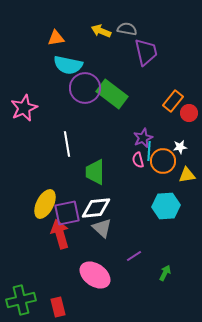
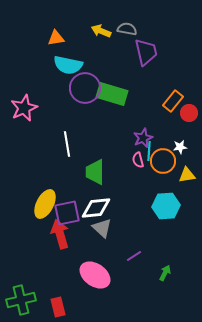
green rectangle: rotated 20 degrees counterclockwise
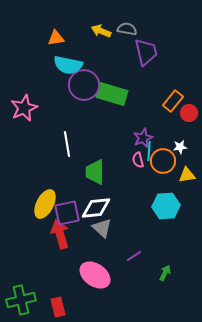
purple circle: moved 1 px left, 3 px up
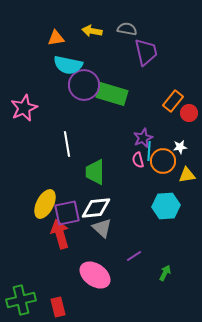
yellow arrow: moved 9 px left; rotated 12 degrees counterclockwise
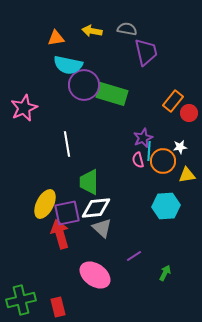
green trapezoid: moved 6 px left, 10 px down
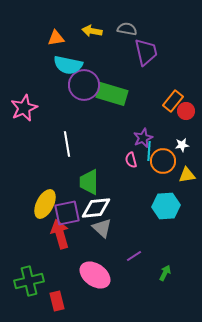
red circle: moved 3 px left, 2 px up
white star: moved 2 px right, 2 px up
pink semicircle: moved 7 px left
green cross: moved 8 px right, 19 px up
red rectangle: moved 1 px left, 6 px up
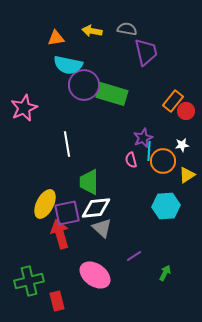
yellow triangle: rotated 24 degrees counterclockwise
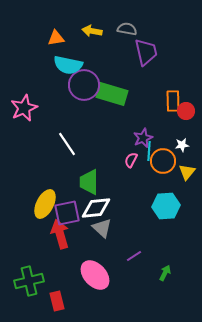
orange rectangle: rotated 40 degrees counterclockwise
white line: rotated 25 degrees counterclockwise
pink semicircle: rotated 42 degrees clockwise
yellow triangle: moved 3 px up; rotated 18 degrees counterclockwise
pink ellipse: rotated 12 degrees clockwise
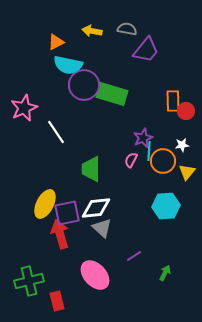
orange triangle: moved 4 px down; rotated 18 degrees counterclockwise
purple trapezoid: moved 2 px up; rotated 52 degrees clockwise
white line: moved 11 px left, 12 px up
green trapezoid: moved 2 px right, 13 px up
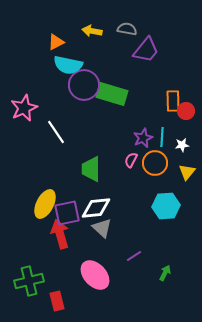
cyan line: moved 13 px right, 14 px up
orange circle: moved 8 px left, 2 px down
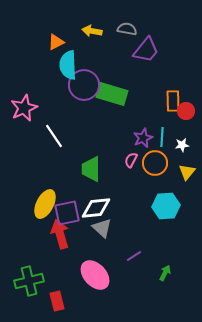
cyan semicircle: rotated 76 degrees clockwise
white line: moved 2 px left, 4 px down
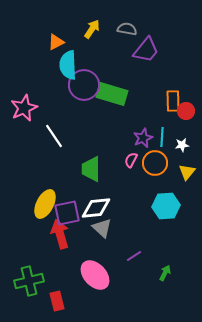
yellow arrow: moved 2 px up; rotated 114 degrees clockwise
